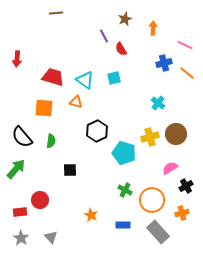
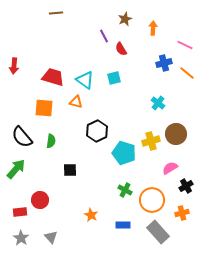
red arrow: moved 3 px left, 7 px down
yellow cross: moved 1 px right, 4 px down
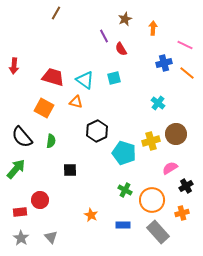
brown line: rotated 56 degrees counterclockwise
orange square: rotated 24 degrees clockwise
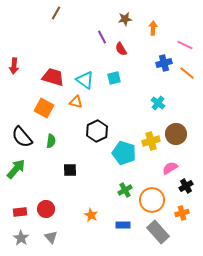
brown star: rotated 16 degrees clockwise
purple line: moved 2 px left, 1 px down
green cross: rotated 32 degrees clockwise
red circle: moved 6 px right, 9 px down
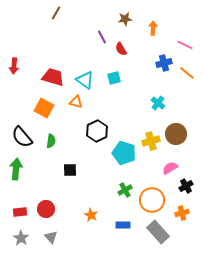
green arrow: rotated 35 degrees counterclockwise
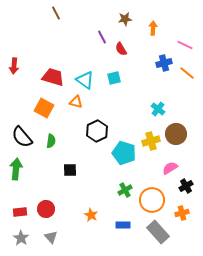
brown line: rotated 56 degrees counterclockwise
cyan cross: moved 6 px down
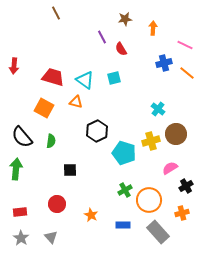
orange circle: moved 3 px left
red circle: moved 11 px right, 5 px up
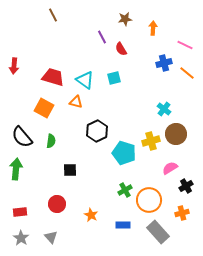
brown line: moved 3 px left, 2 px down
cyan cross: moved 6 px right
